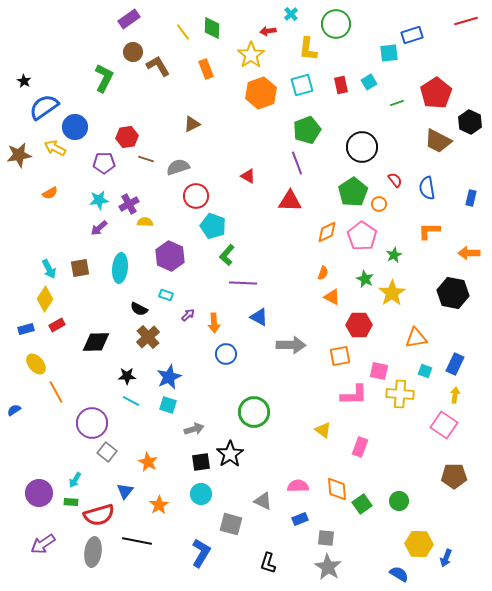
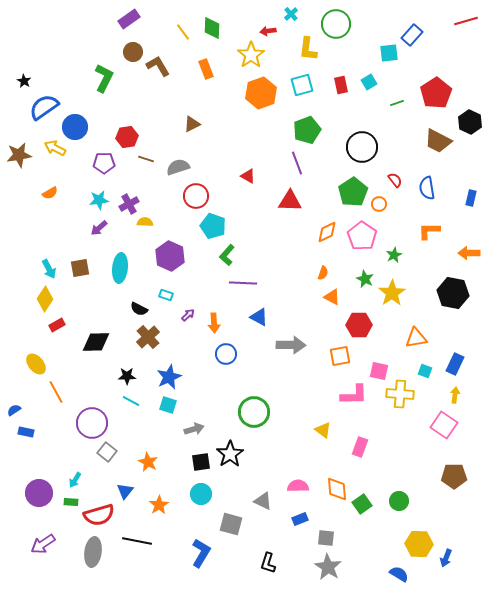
blue rectangle at (412, 35): rotated 30 degrees counterclockwise
blue rectangle at (26, 329): moved 103 px down; rotated 28 degrees clockwise
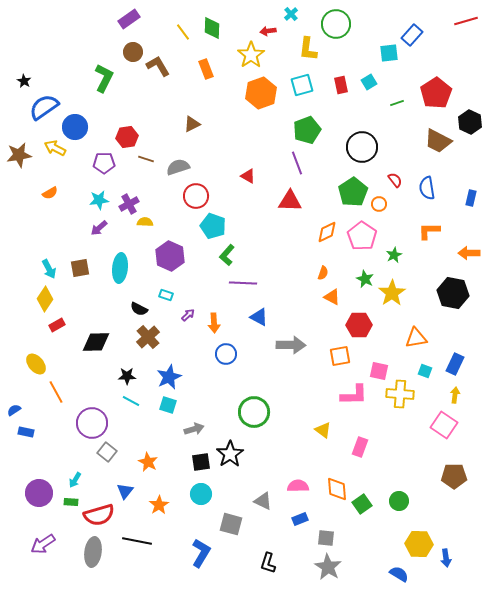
blue arrow at (446, 558): rotated 30 degrees counterclockwise
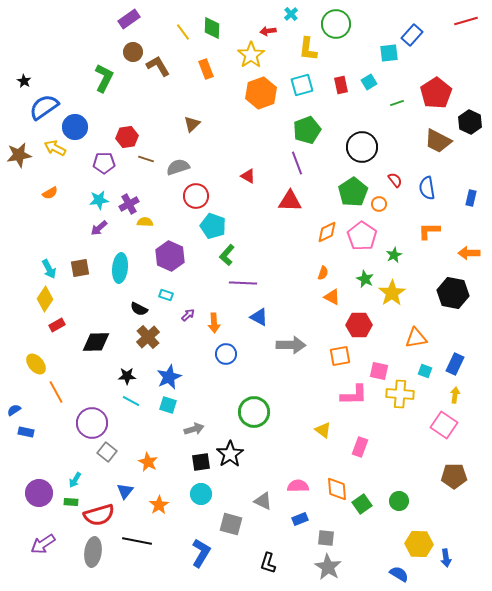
brown triangle at (192, 124): rotated 18 degrees counterclockwise
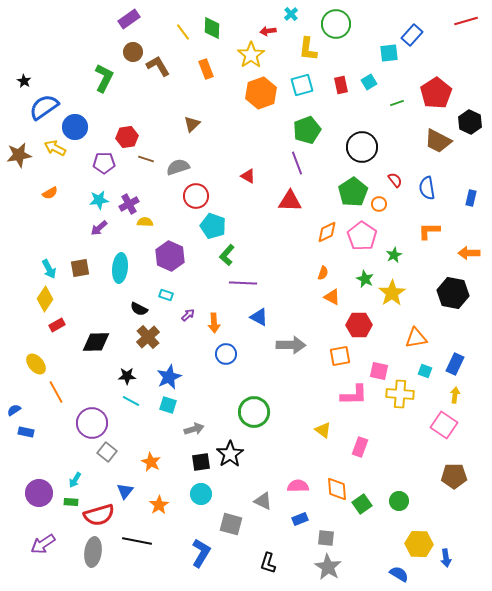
orange star at (148, 462): moved 3 px right
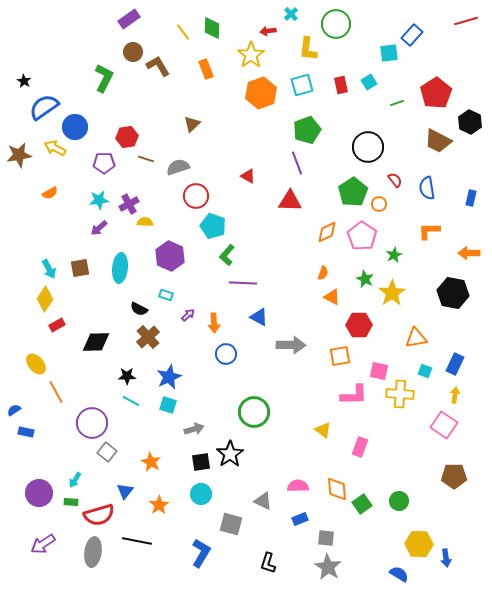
black circle at (362, 147): moved 6 px right
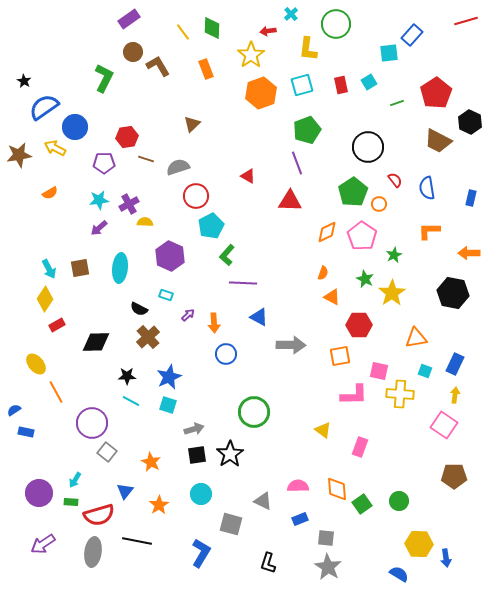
cyan pentagon at (213, 226): moved 2 px left; rotated 25 degrees clockwise
black square at (201, 462): moved 4 px left, 7 px up
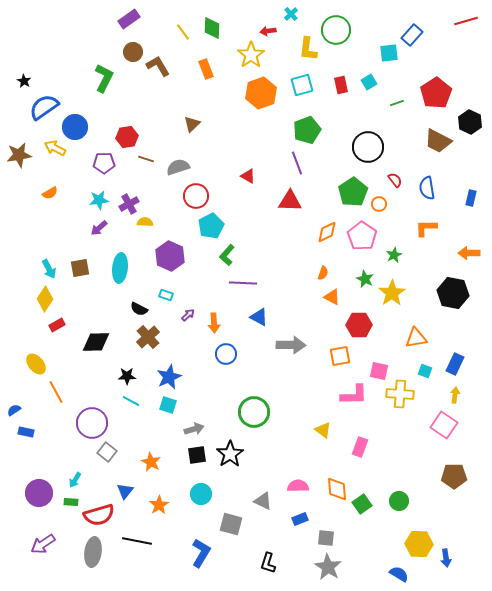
green circle at (336, 24): moved 6 px down
orange L-shape at (429, 231): moved 3 px left, 3 px up
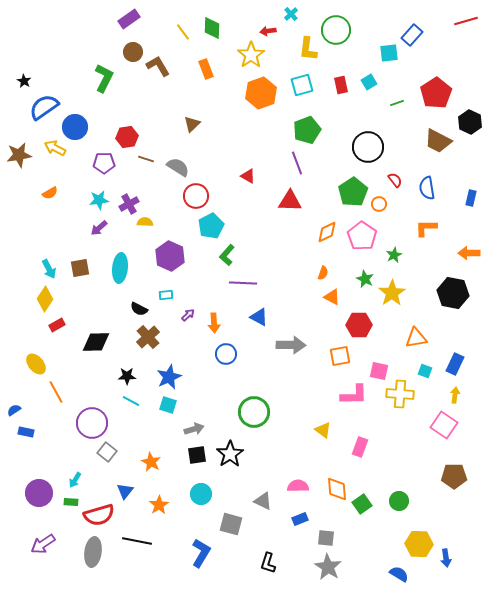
gray semicircle at (178, 167): rotated 50 degrees clockwise
cyan rectangle at (166, 295): rotated 24 degrees counterclockwise
